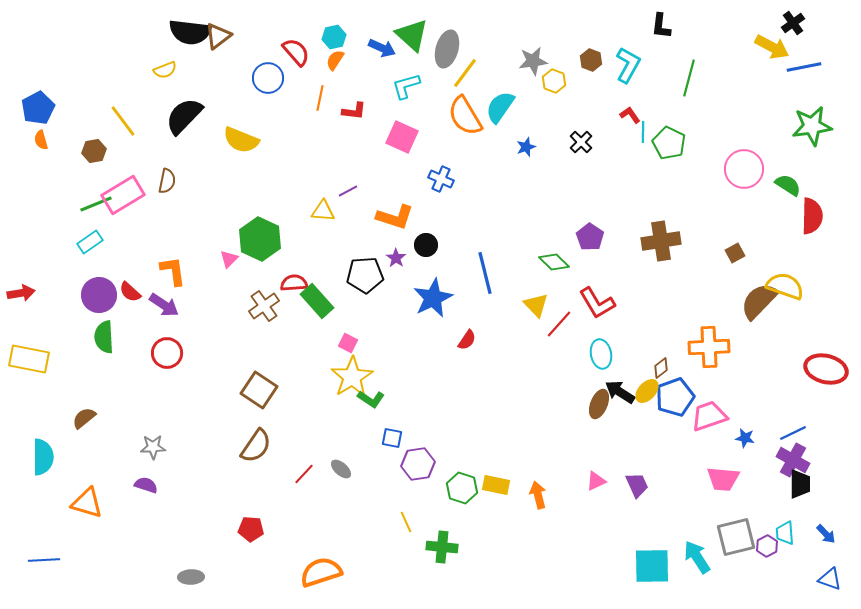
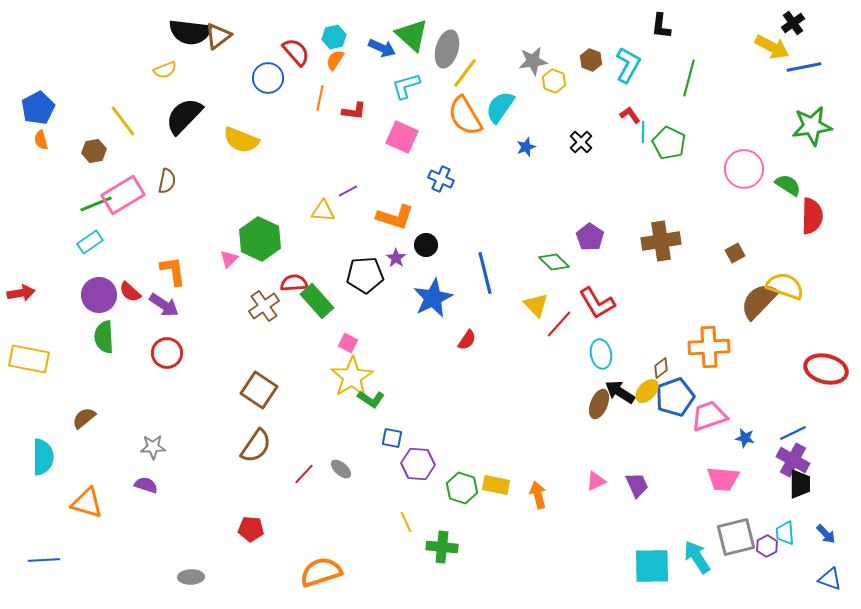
purple hexagon at (418, 464): rotated 12 degrees clockwise
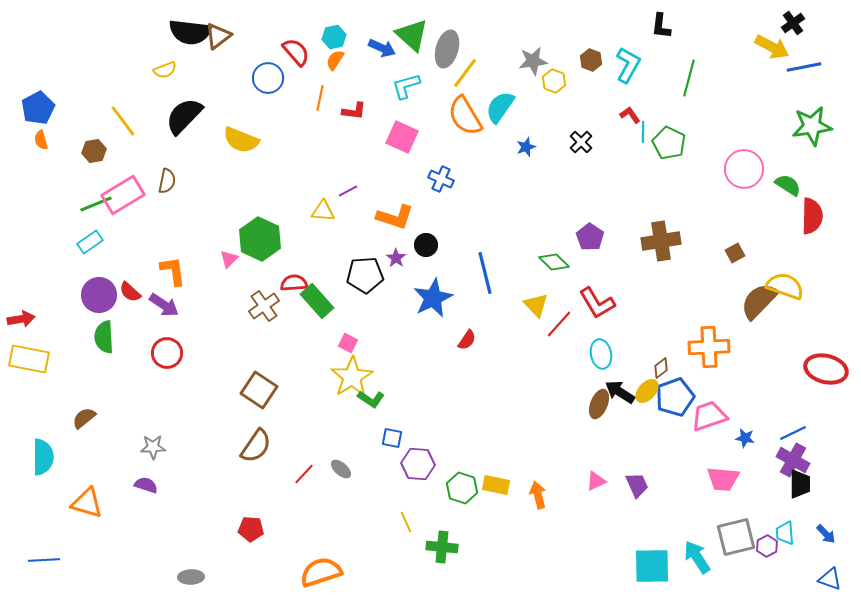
red arrow at (21, 293): moved 26 px down
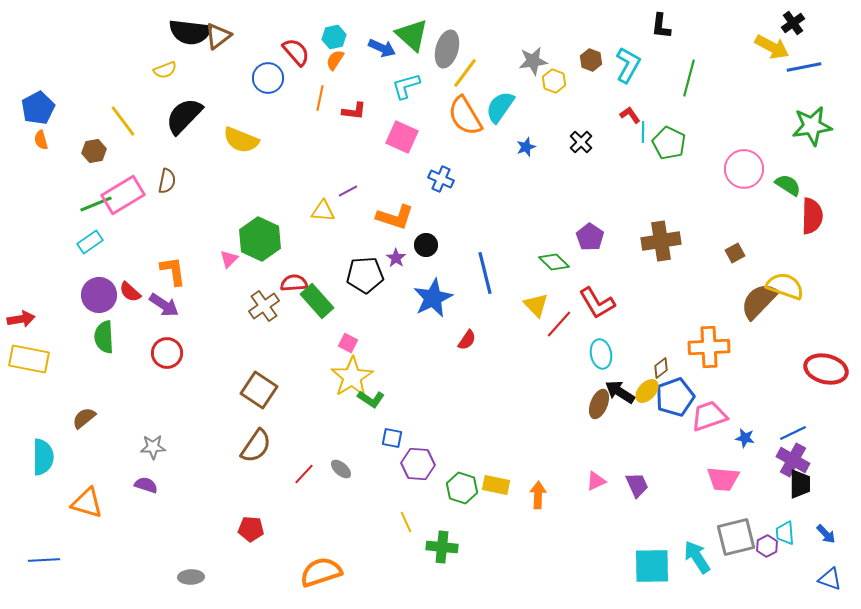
orange arrow at (538, 495): rotated 16 degrees clockwise
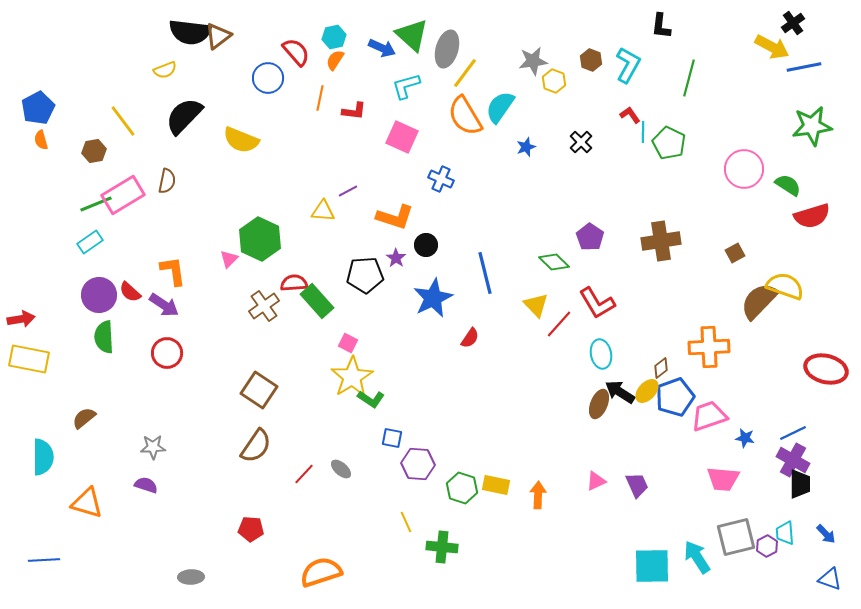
red semicircle at (812, 216): rotated 72 degrees clockwise
red semicircle at (467, 340): moved 3 px right, 2 px up
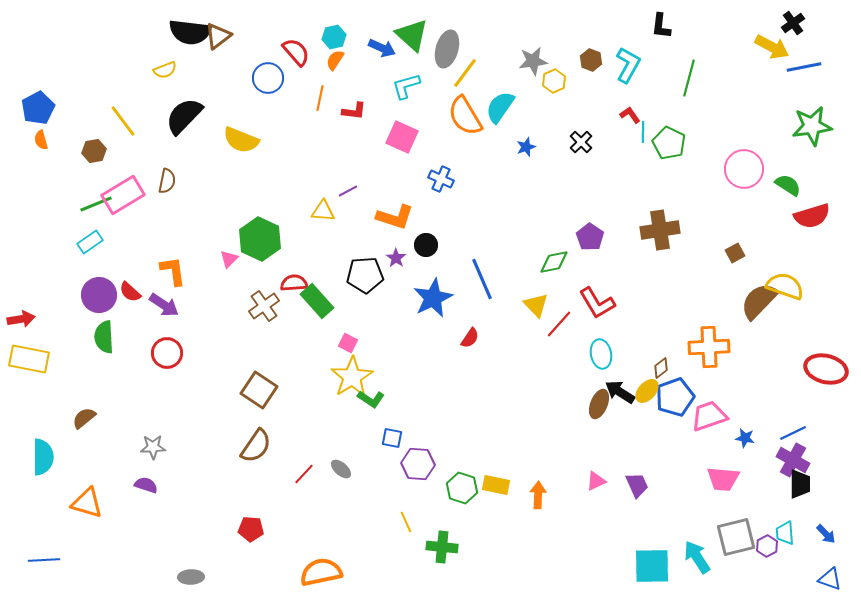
yellow hexagon at (554, 81): rotated 15 degrees clockwise
brown cross at (661, 241): moved 1 px left, 11 px up
green diamond at (554, 262): rotated 56 degrees counterclockwise
blue line at (485, 273): moved 3 px left, 6 px down; rotated 9 degrees counterclockwise
orange semicircle at (321, 572): rotated 6 degrees clockwise
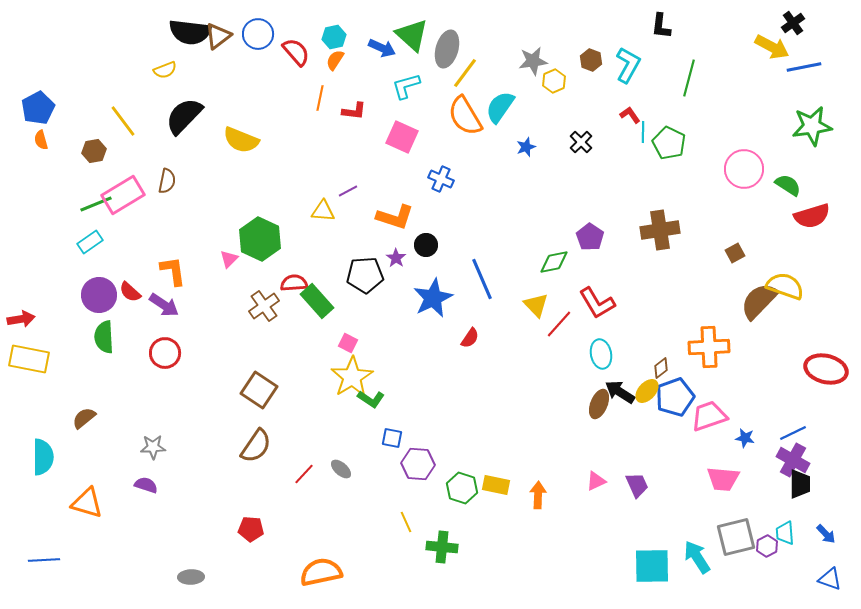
blue circle at (268, 78): moved 10 px left, 44 px up
red circle at (167, 353): moved 2 px left
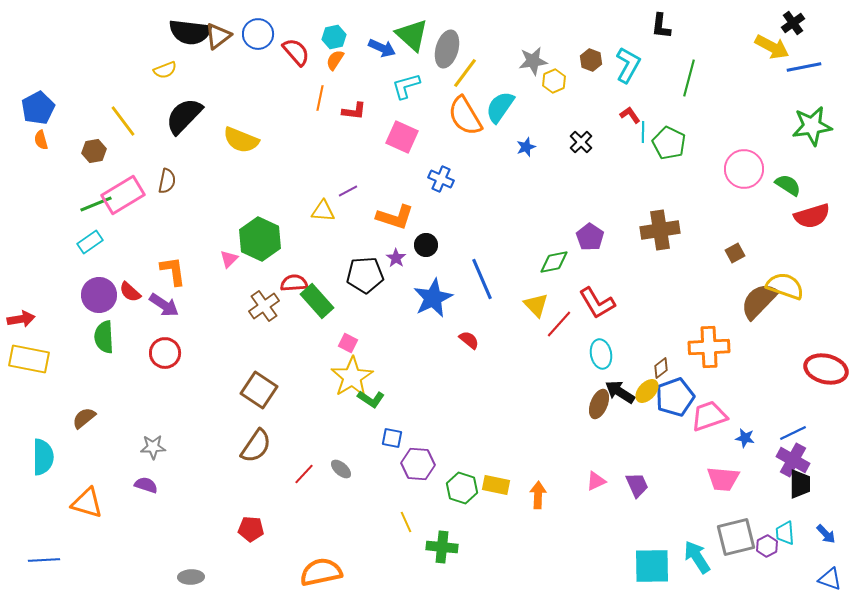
red semicircle at (470, 338): moved 1 px left, 2 px down; rotated 85 degrees counterclockwise
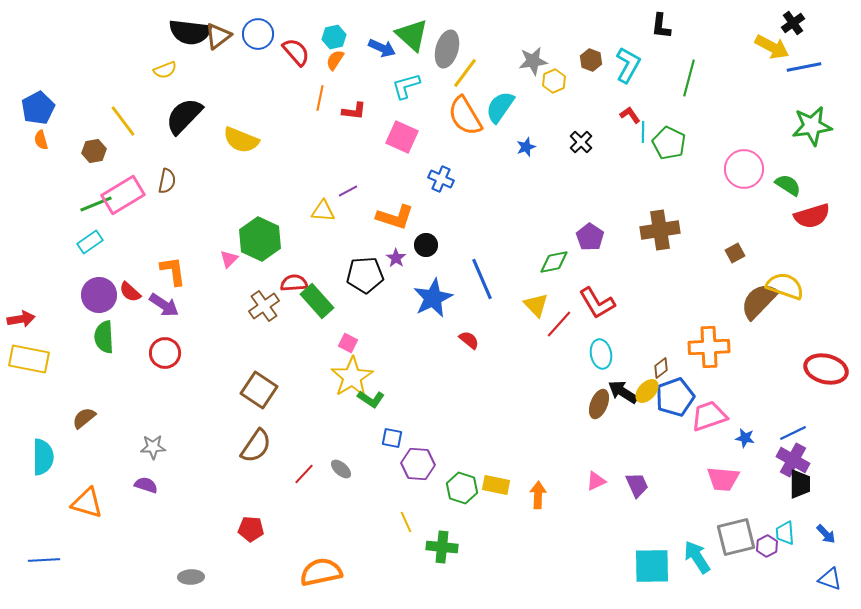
black arrow at (620, 392): moved 3 px right
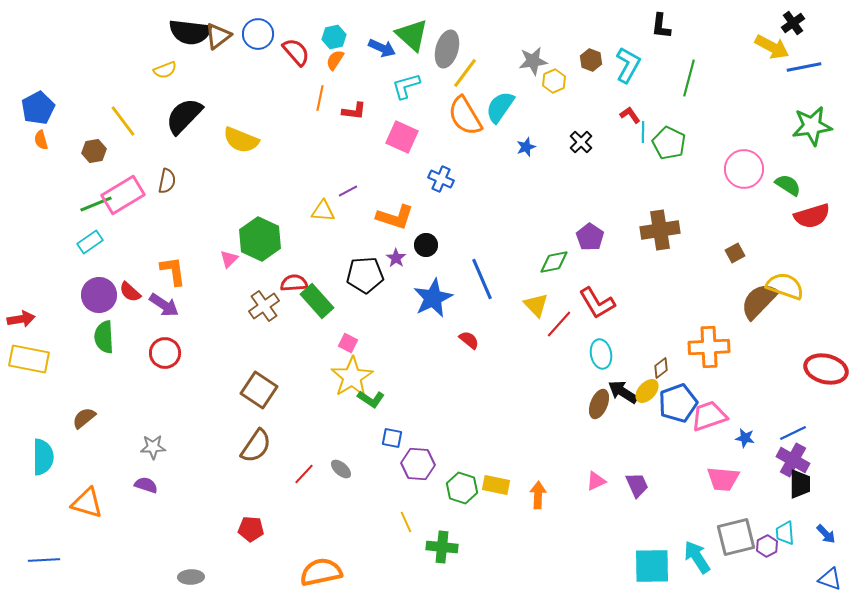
blue pentagon at (675, 397): moved 3 px right, 6 px down
